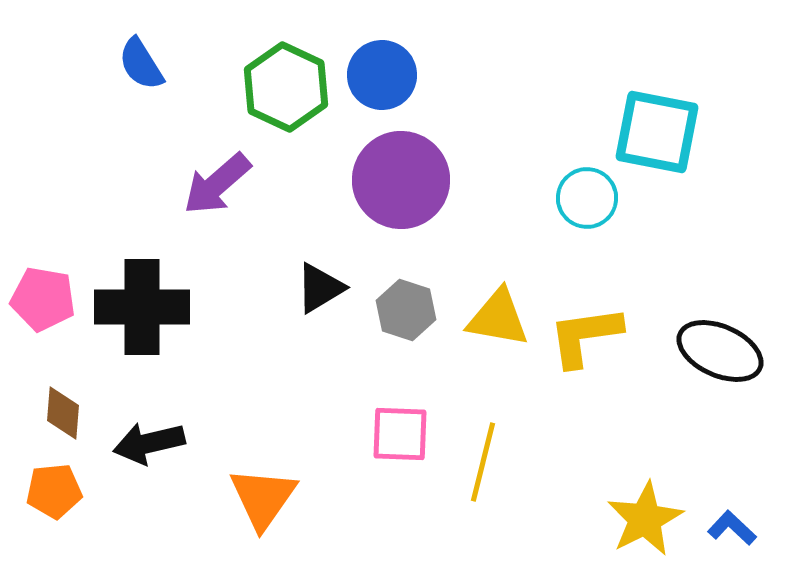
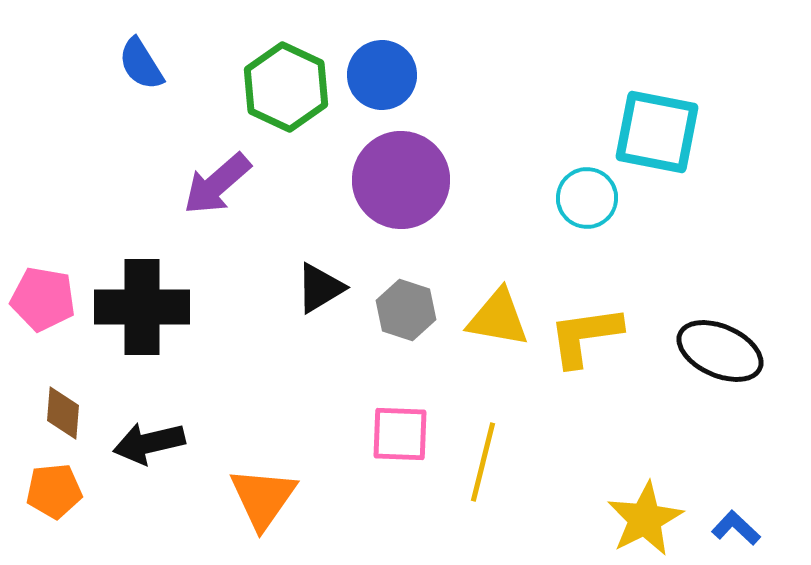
blue L-shape: moved 4 px right
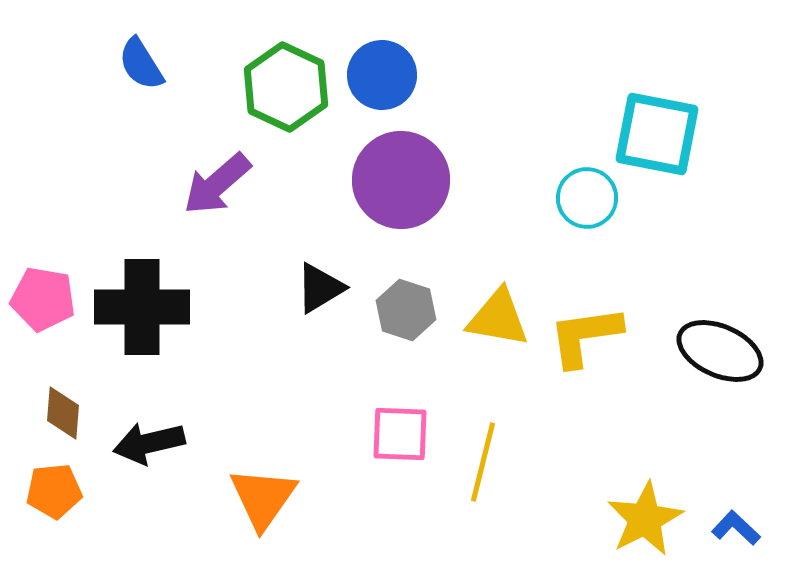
cyan square: moved 2 px down
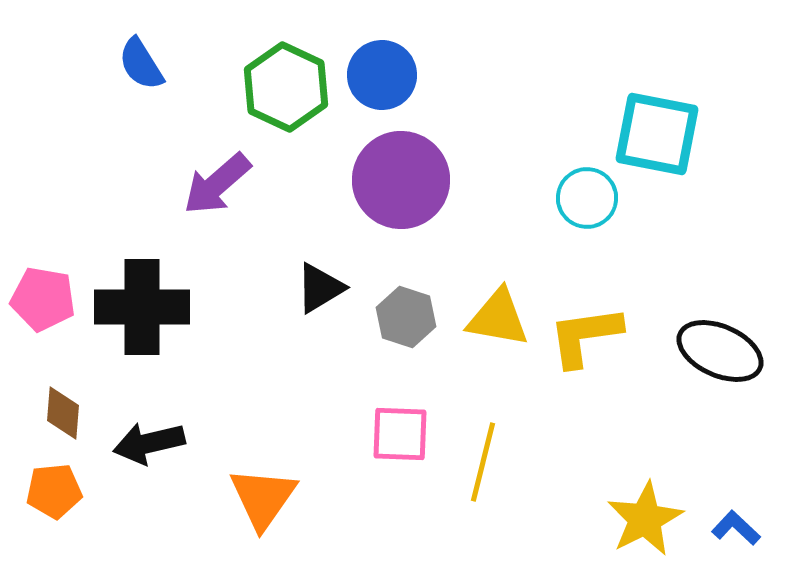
gray hexagon: moved 7 px down
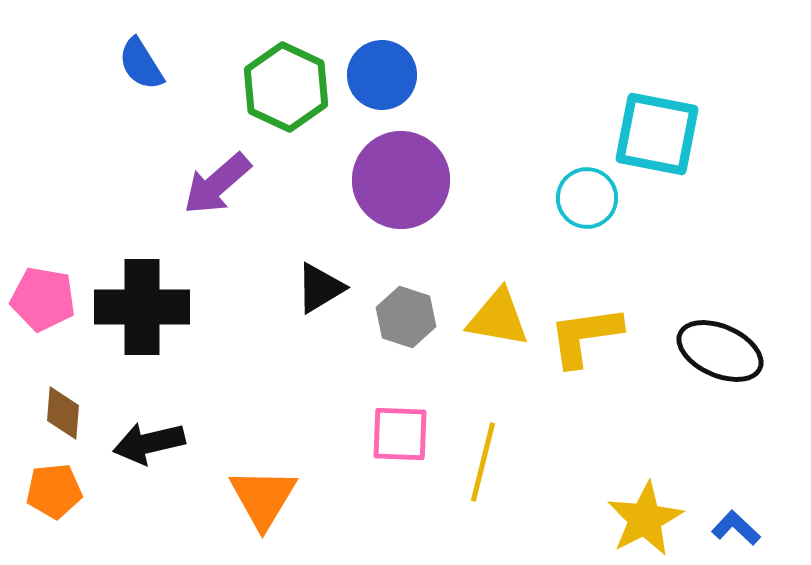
orange triangle: rotated 4 degrees counterclockwise
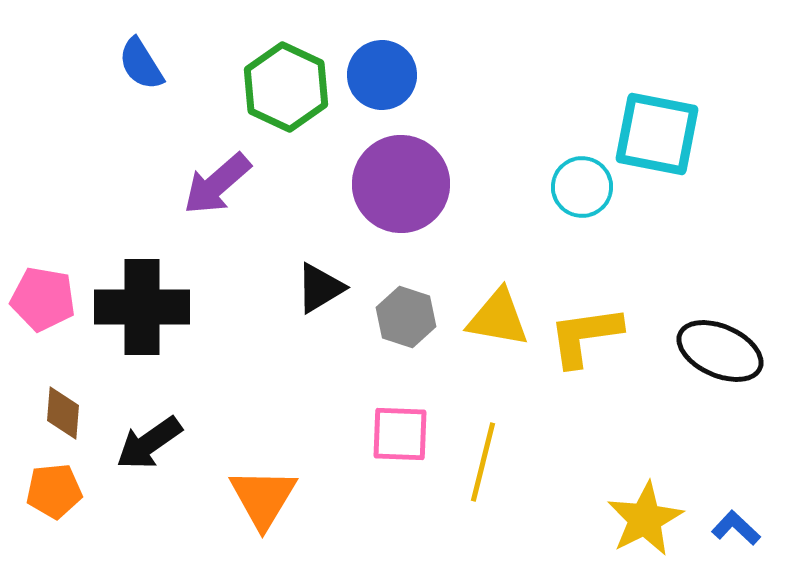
purple circle: moved 4 px down
cyan circle: moved 5 px left, 11 px up
black arrow: rotated 22 degrees counterclockwise
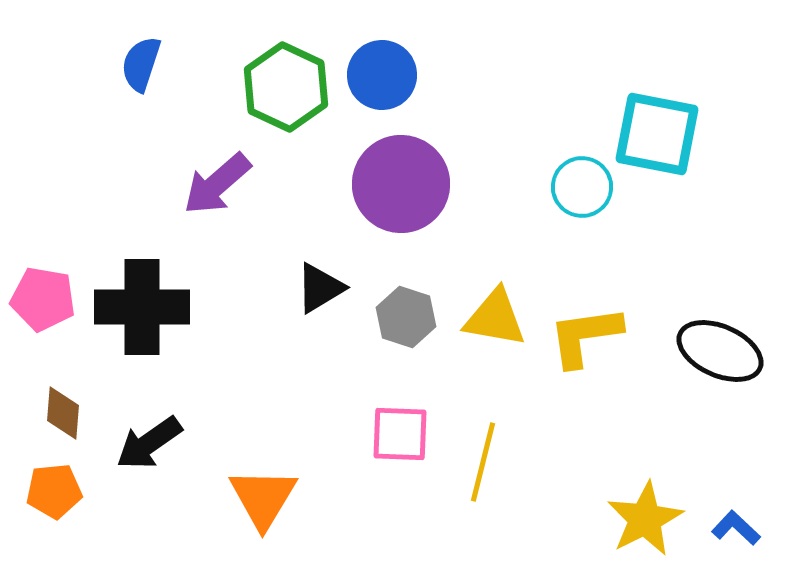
blue semicircle: rotated 50 degrees clockwise
yellow triangle: moved 3 px left
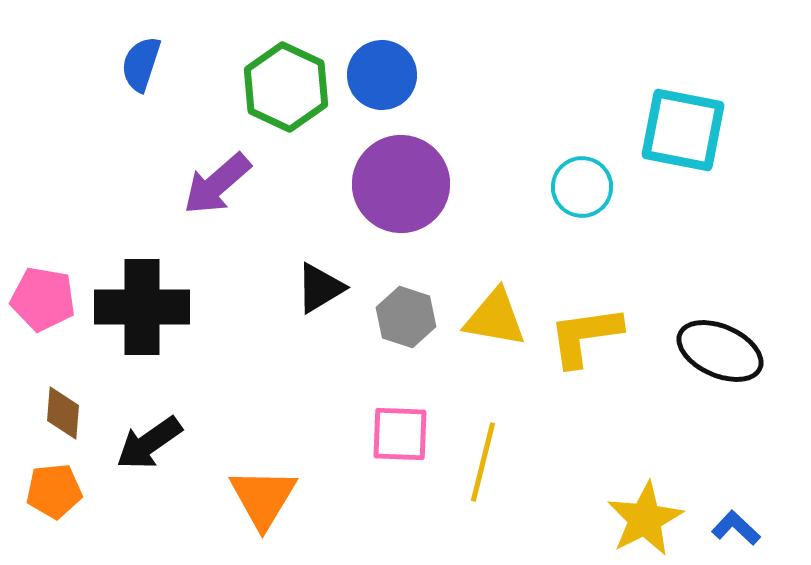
cyan square: moved 26 px right, 4 px up
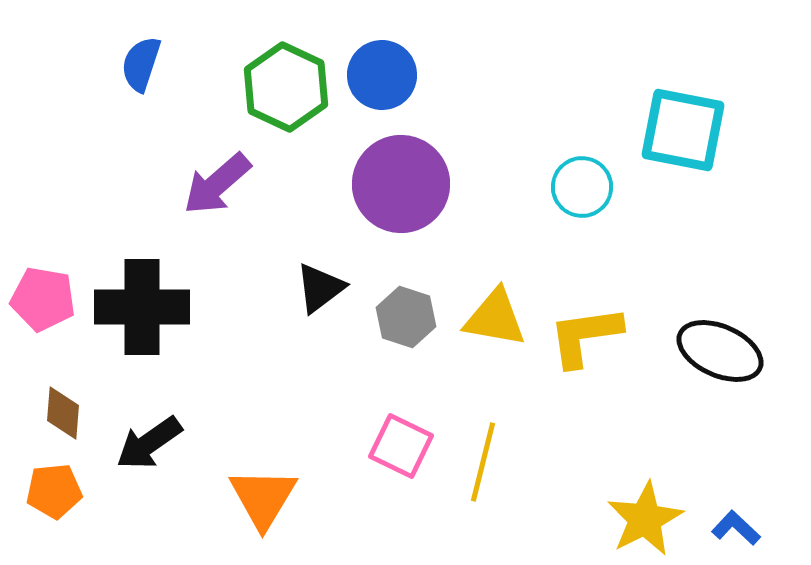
black triangle: rotated 6 degrees counterclockwise
pink square: moved 1 px right, 12 px down; rotated 24 degrees clockwise
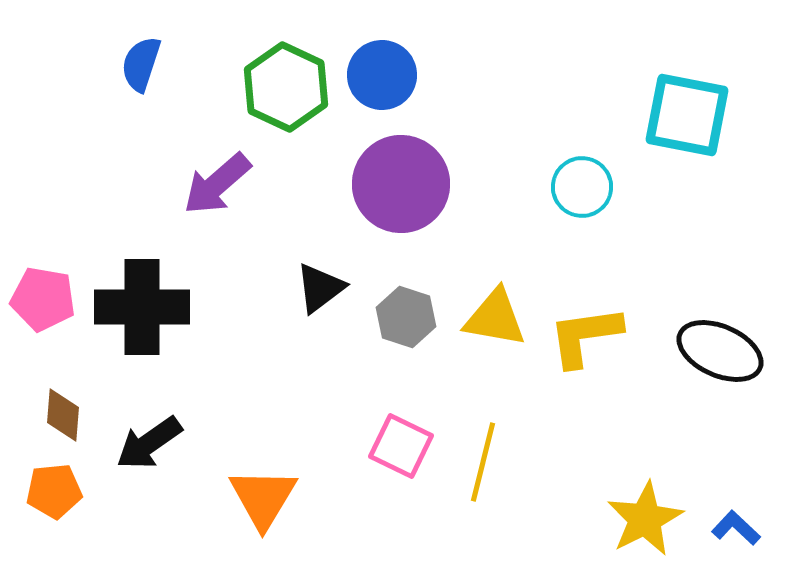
cyan square: moved 4 px right, 15 px up
brown diamond: moved 2 px down
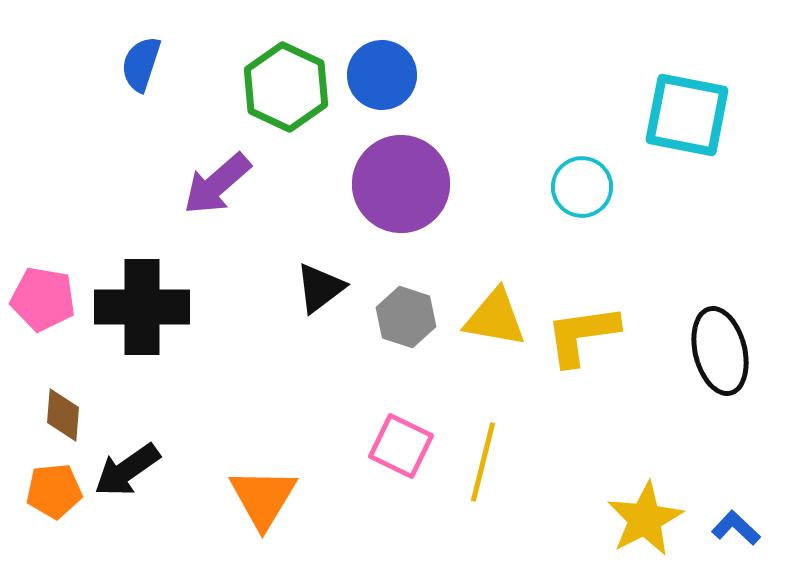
yellow L-shape: moved 3 px left, 1 px up
black ellipse: rotated 52 degrees clockwise
black arrow: moved 22 px left, 27 px down
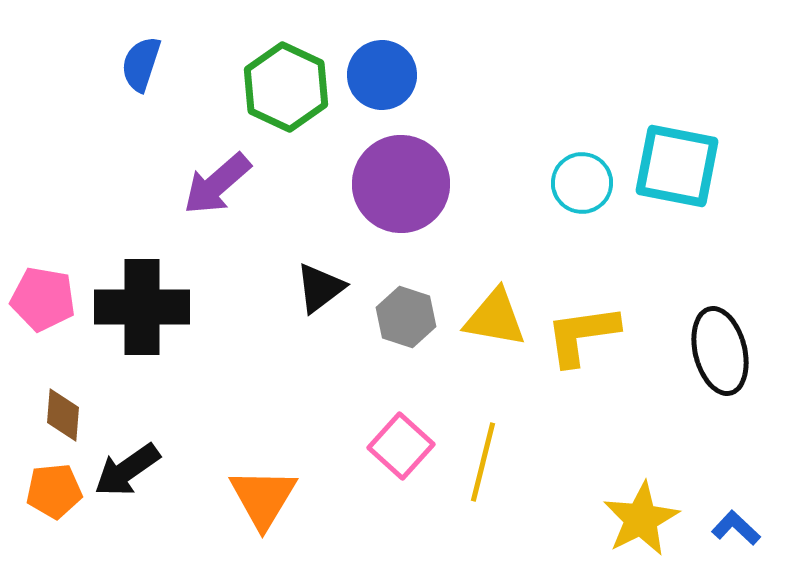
cyan square: moved 10 px left, 51 px down
cyan circle: moved 4 px up
pink square: rotated 16 degrees clockwise
yellow star: moved 4 px left
